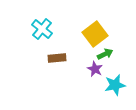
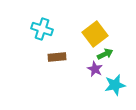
cyan cross: rotated 20 degrees counterclockwise
brown rectangle: moved 1 px up
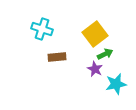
cyan star: moved 1 px right, 1 px up
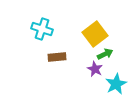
cyan star: rotated 15 degrees counterclockwise
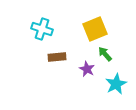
yellow square: moved 5 px up; rotated 15 degrees clockwise
green arrow: rotated 105 degrees counterclockwise
purple star: moved 8 px left
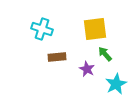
yellow square: rotated 15 degrees clockwise
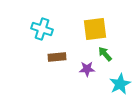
purple star: rotated 28 degrees counterclockwise
cyan star: moved 4 px right
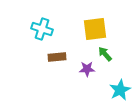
cyan star: moved 6 px down
